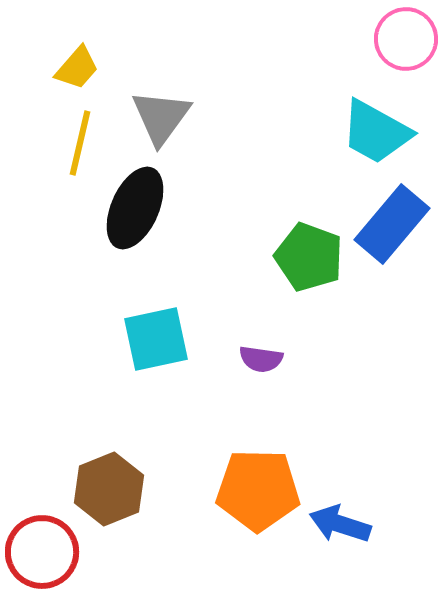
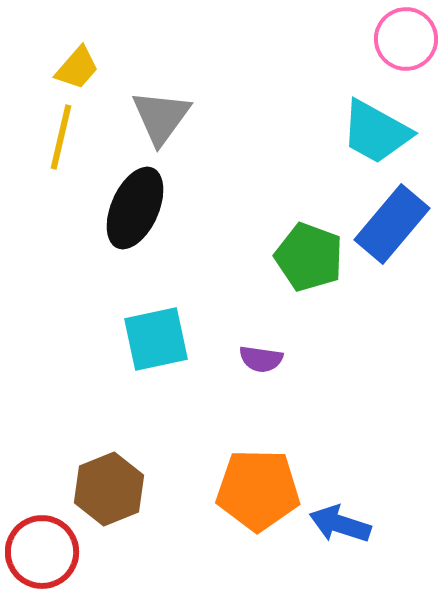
yellow line: moved 19 px left, 6 px up
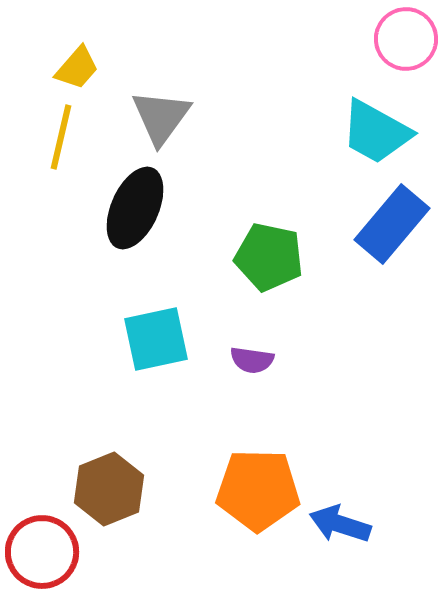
green pentagon: moved 40 px left; rotated 8 degrees counterclockwise
purple semicircle: moved 9 px left, 1 px down
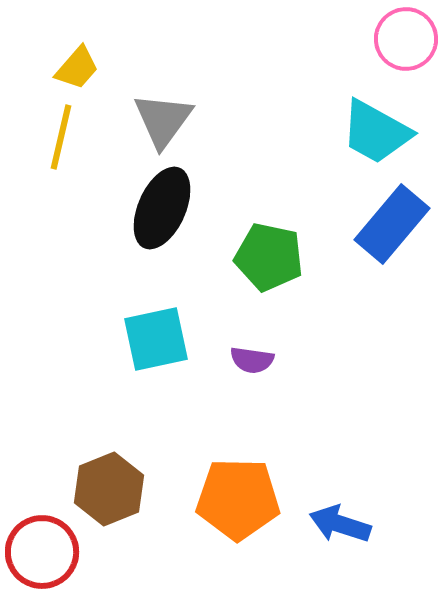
gray triangle: moved 2 px right, 3 px down
black ellipse: moved 27 px right
orange pentagon: moved 20 px left, 9 px down
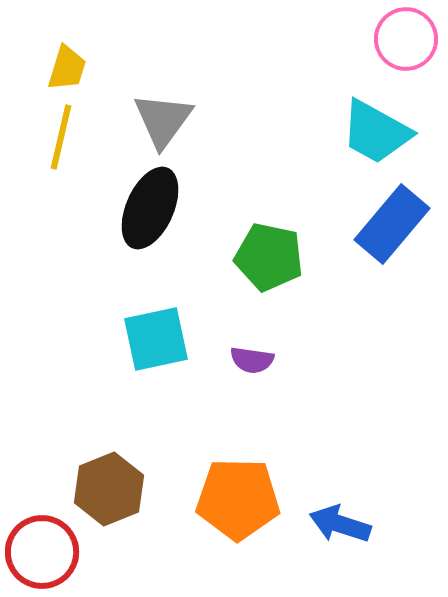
yellow trapezoid: moved 10 px left; rotated 24 degrees counterclockwise
black ellipse: moved 12 px left
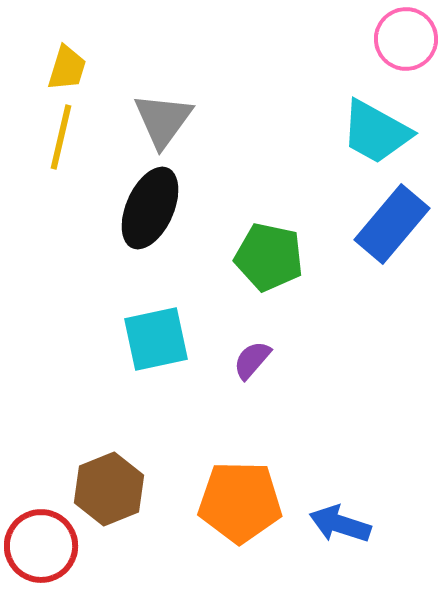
purple semicircle: rotated 123 degrees clockwise
orange pentagon: moved 2 px right, 3 px down
red circle: moved 1 px left, 6 px up
